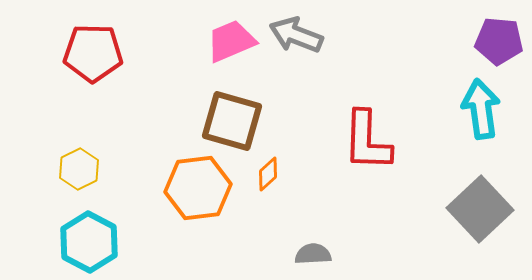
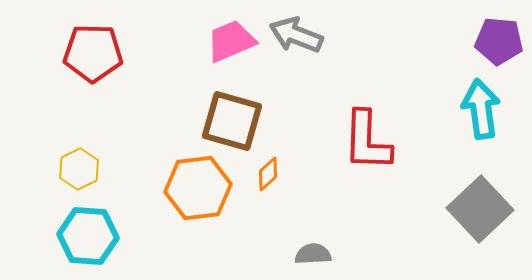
cyan hexagon: moved 1 px left, 6 px up; rotated 24 degrees counterclockwise
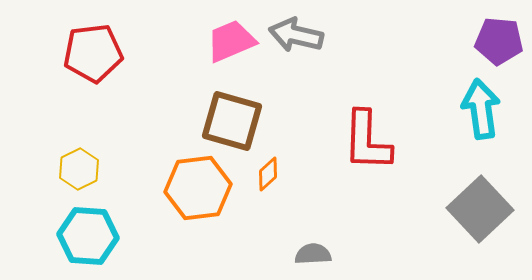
gray arrow: rotated 8 degrees counterclockwise
red pentagon: rotated 8 degrees counterclockwise
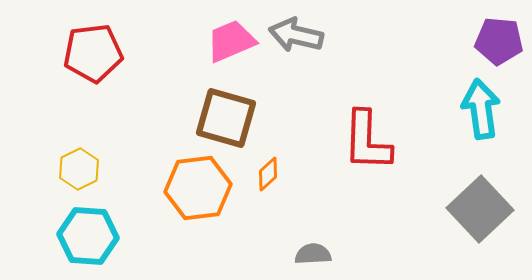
brown square: moved 6 px left, 3 px up
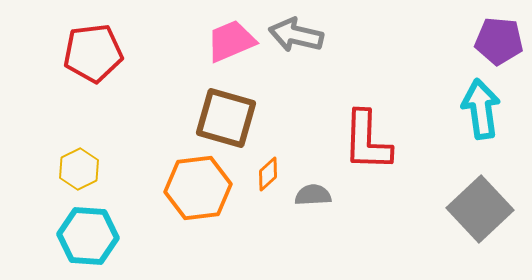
gray semicircle: moved 59 px up
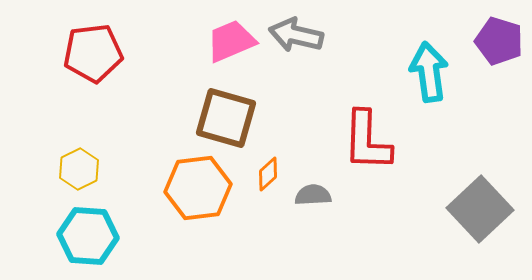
purple pentagon: rotated 12 degrees clockwise
cyan arrow: moved 52 px left, 37 px up
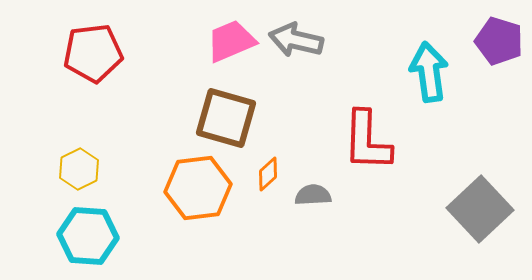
gray arrow: moved 5 px down
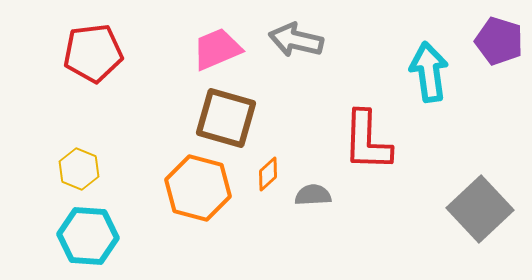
pink trapezoid: moved 14 px left, 8 px down
yellow hexagon: rotated 12 degrees counterclockwise
orange hexagon: rotated 22 degrees clockwise
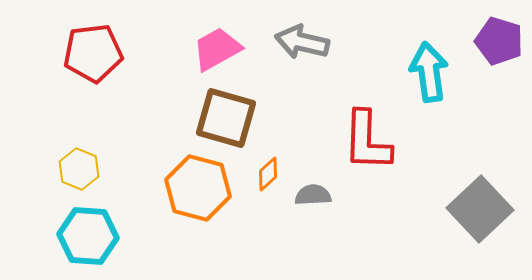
gray arrow: moved 6 px right, 2 px down
pink trapezoid: rotated 6 degrees counterclockwise
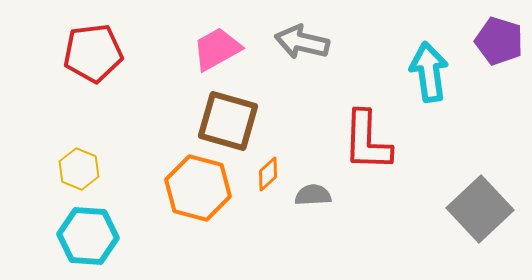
brown square: moved 2 px right, 3 px down
